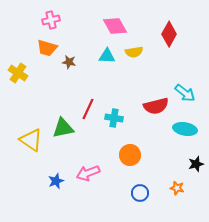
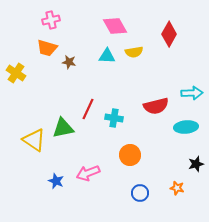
yellow cross: moved 2 px left
cyan arrow: moved 7 px right; rotated 40 degrees counterclockwise
cyan ellipse: moved 1 px right, 2 px up; rotated 15 degrees counterclockwise
yellow triangle: moved 3 px right
blue star: rotated 28 degrees counterclockwise
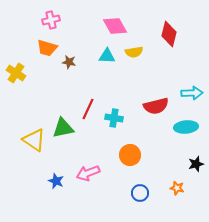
red diamond: rotated 15 degrees counterclockwise
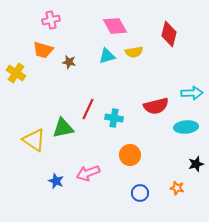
orange trapezoid: moved 4 px left, 2 px down
cyan triangle: rotated 18 degrees counterclockwise
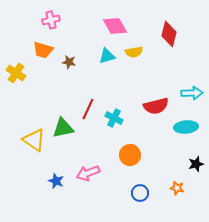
cyan cross: rotated 18 degrees clockwise
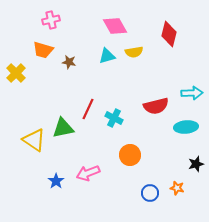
yellow cross: rotated 12 degrees clockwise
blue star: rotated 14 degrees clockwise
blue circle: moved 10 px right
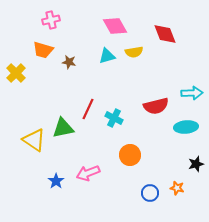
red diamond: moved 4 px left; rotated 35 degrees counterclockwise
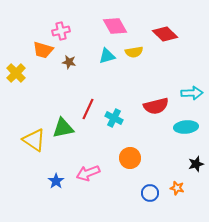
pink cross: moved 10 px right, 11 px down
red diamond: rotated 25 degrees counterclockwise
orange circle: moved 3 px down
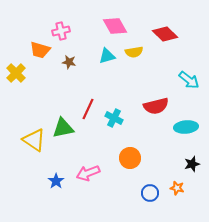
orange trapezoid: moved 3 px left
cyan arrow: moved 3 px left, 13 px up; rotated 40 degrees clockwise
black star: moved 4 px left
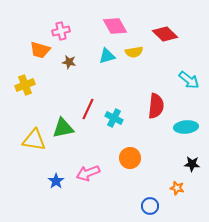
yellow cross: moved 9 px right, 12 px down; rotated 24 degrees clockwise
red semicircle: rotated 70 degrees counterclockwise
yellow triangle: rotated 25 degrees counterclockwise
black star: rotated 21 degrees clockwise
blue circle: moved 13 px down
